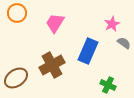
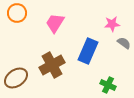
pink star: rotated 21 degrees clockwise
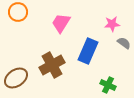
orange circle: moved 1 px right, 1 px up
pink trapezoid: moved 6 px right
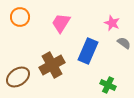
orange circle: moved 2 px right, 5 px down
pink star: moved 1 px up; rotated 28 degrees clockwise
brown ellipse: moved 2 px right, 1 px up
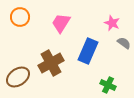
brown cross: moved 1 px left, 2 px up
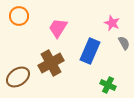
orange circle: moved 1 px left, 1 px up
pink trapezoid: moved 3 px left, 5 px down
gray semicircle: rotated 24 degrees clockwise
blue rectangle: moved 2 px right
